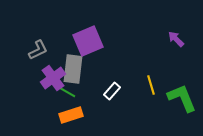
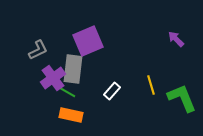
orange rectangle: rotated 30 degrees clockwise
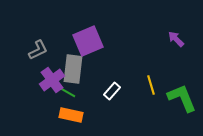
purple cross: moved 1 px left, 2 px down
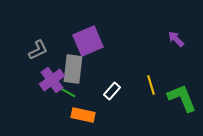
orange rectangle: moved 12 px right
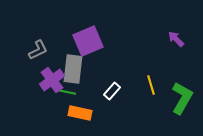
green line: rotated 18 degrees counterclockwise
green L-shape: rotated 52 degrees clockwise
orange rectangle: moved 3 px left, 2 px up
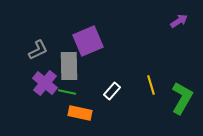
purple arrow: moved 3 px right, 18 px up; rotated 102 degrees clockwise
gray rectangle: moved 4 px left, 3 px up; rotated 8 degrees counterclockwise
purple cross: moved 7 px left, 3 px down; rotated 15 degrees counterclockwise
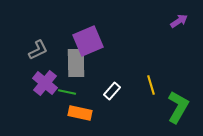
gray rectangle: moved 7 px right, 3 px up
green L-shape: moved 4 px left, 9 px down
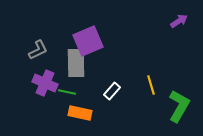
purple cross: rotated 15 degrees counterclockwise
green L-shape: moved 1 px right, 1 px up
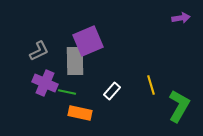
purple arrow: moved 2 px right, 3 px up; rotated 24 degrees clockwise
gray L-shape: moved 1 px right, 1 px down
gray rectangle: moved 1 px left, 2 px up
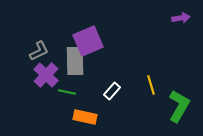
purple cross: moved 1 px right, 8 px up; rotated 20 degrees clockwise
orange rectangle: moved 5 px right, 4 px down
